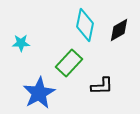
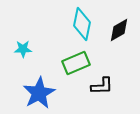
cyan diamond: moved 3 px left, 1 px up
cyan star: moved 2 px right, 6 px down
green rectangle: moved 7 px right; rotated 24 degrees clockwise
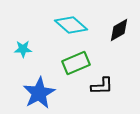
cyan diamond: moved 11 px left, 1 px down; rotated 60 degrees counterclockwise
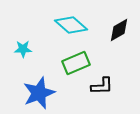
blue star: rotated 8 degrees clockwise
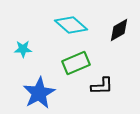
blue star: rotated 8 degrees counterclockwise
